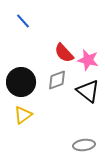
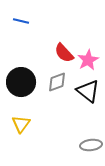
blue line: moved 2 px left; rotated 35 degrees counterclockwise
pink star: rotated 30 degrees clockwise
gray diamond: moved 2 px down
yellow triangle: moved 2 px left, 9 px down; rotated 18 degrees counterclockwise
gray ellipse: moved 7 px right
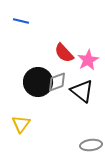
black circle: moved 17 px right
black triangle: moved 6 px left
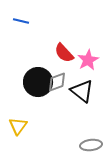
yellow triangle: moved 3 px left, 2 px down
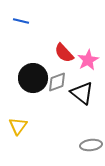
black circle: moved 5 px left, 4 px up
black triangle: moved 2 px down
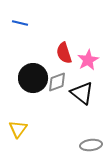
blue line: moved 1 px left, 2 px down
red semicircle: rotated 25 degrees clockwise
yellow triangle: moved 3 px down
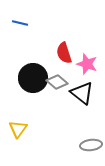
pink star: moved 1 px left, 4 px down; rotated 25 degrees counterclockwise
gray diamond: rotated 60 degrees clockwise
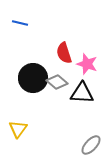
black triangle: rotated 35 degrees counterclockwise
gray ellipse: rotated 40 degrees counterclockwise
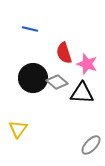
blue line: moved 10 px right, 6 px down
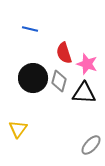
gray diamond: moved 2 px right, 1 px up; rotated 65 degrees clockwise
black triangle: moved 2 px right
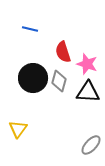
red semicircle: moved 1 px left, 1 px up
black triangle: moved 4 px right, 1 px up
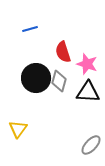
blue line: rotated 28 degrees counterclockwise
black circle: moved 3 px right
